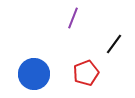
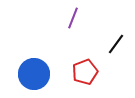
black line: moved 2 px right
red pentagon: moved 1 px left, 1 px up
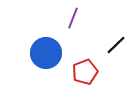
black line: moved 1 px down; rotated 10 degrees clockwise
blue circle: moved 12 px right, 21 px up
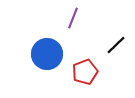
blue circle: moved 1 px right, 1 px down
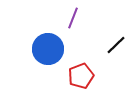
blue circle: moved 1 px right, 5 px up
red pentagon: moved 4 px left, 4 px down
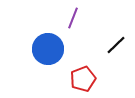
red pentagon: moved 2 px right, 3 px down
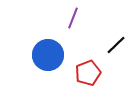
blue circle: moved 6 px down
red pentagon: moved 5 px right, 6 px up
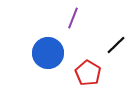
blue circle: moved 2 px up
red pentagon: rotated 20 degrees counterclockwise
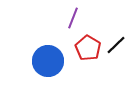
blue circle: moved 8 px down
red pentagon: moved 25 px up
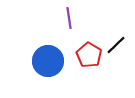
purple line: moved 4 px left; rotated 30 degrees counterclockwise
red pentagon: moved 1 px right, 7 px down
